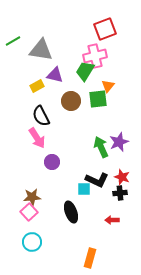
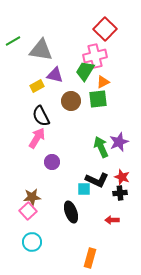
red square: rotated 25 degrees counterclockwise
orange triangle: moved 5 px left, 4 px up; rotated 24 degrees clockwise
pink arrow: rotated 115 degrees counterclockwise
pink square: moved 1 px left, 1 px up
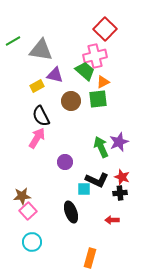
green trapezoid: rotated 100 degrees clockwise
purple circle: moved 13 px right
brown star: moved 10 px left, 1 px up
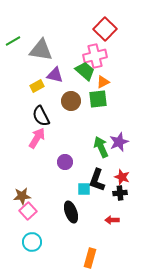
black L-shape: rotated 85 degrees clockwise
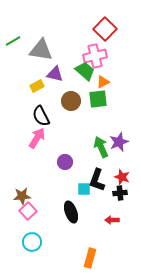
purple triangle: moved 1 px up
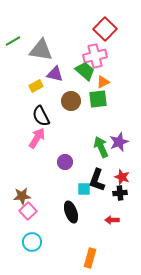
yellow rectangle: moved 1 px left
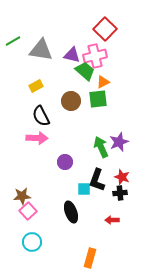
purple triangle: moved 17 px right, 19 px up
pink arrow: rotated 60 degrees clockwise
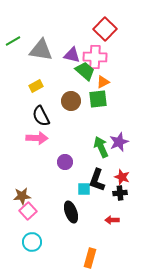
pink cross: moved 1 px down; rotated 15 degrees clockwise
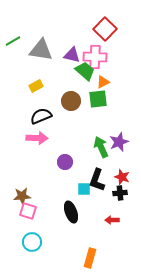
black semicircle: rotated 95 degrees clockwise
pink square: rotated 30 degrees counterclockwise
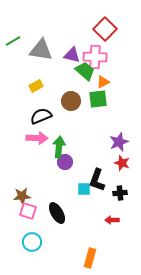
green arrow: moved 42 px left; rotated 30 degrees clockwise
red star: moved 14 px up
black ellipse: moved 14 px left, 1 px down; rotated 10 degrees counterclockwise
